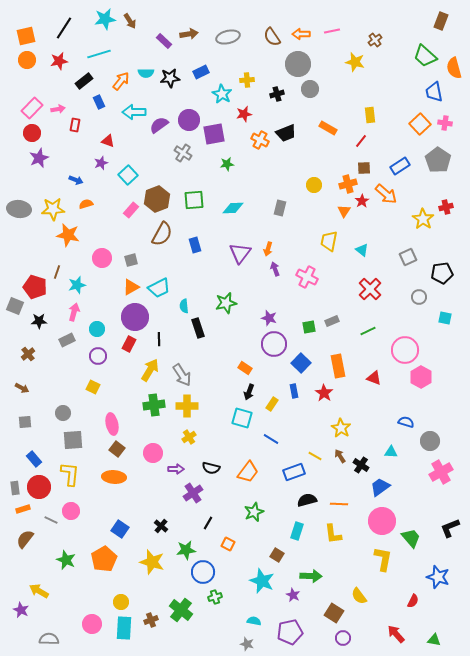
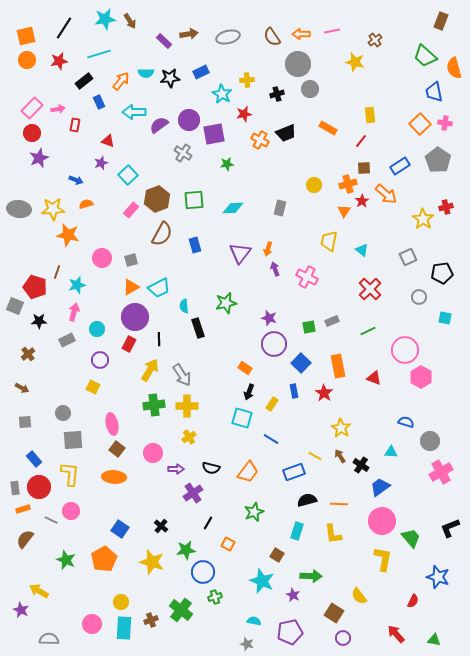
purple circle at (98, 356): moved 2 px right, 4 px down
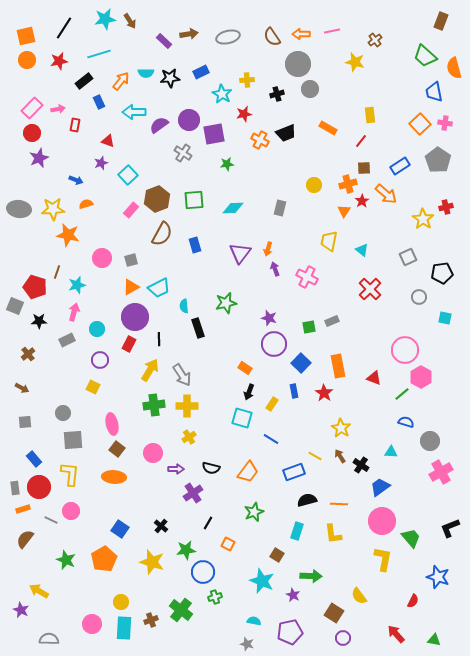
green line at (368, 331): moved 34 px right, 63 px down; rotated 14 degrees counterclockwise
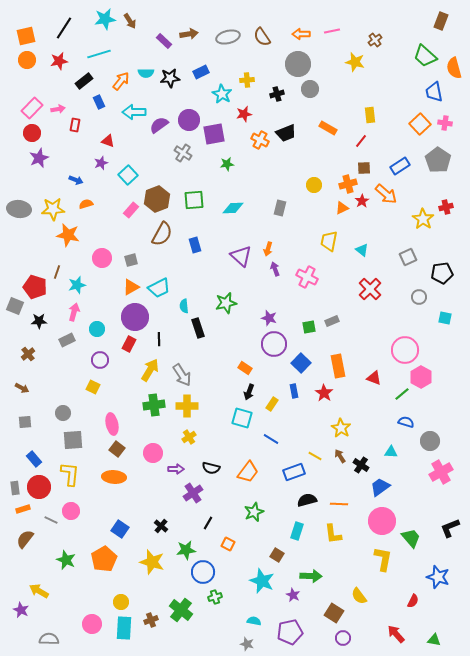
brown semicircle at (272, 37): moved 10 px left
orange triangle at (344, 211): moved 2 px left, 3 px up; rotated 32 degrees clockwise
purple triangle at (240, 253): moved 1 px right, 3 px down; rotated 25 degrees counterclockwise
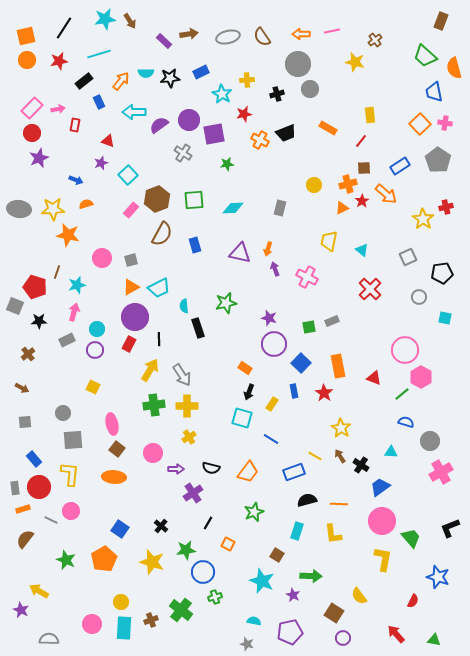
purple triangle at (241, 256): moved 1 px left, 3 px up; rotated 30 degrees counterclockwise
purple circle at (100, 360): moved 5 px left, 10 px up
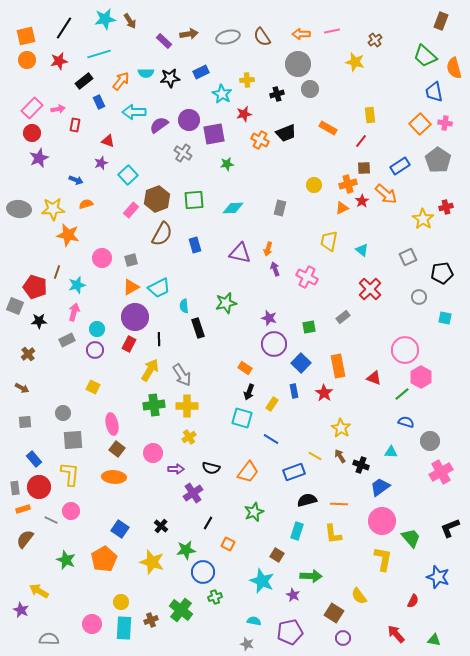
gray rectangle at (332, 321): moved 11 px right, 4 px up; rotated 16 degrees counterclockwise
black cross at (361, 465): rotated 14 degrees counterclockwise
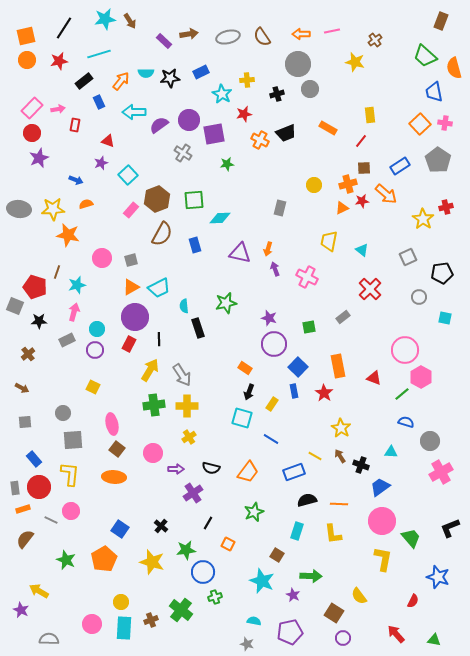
red star at (362, 201): rotated 24 degrees clockwise
cyan diamond at (233, 208): moved 13 px left, 10 px down
blue square at (301, 363): moved 3 px left, 4 px down
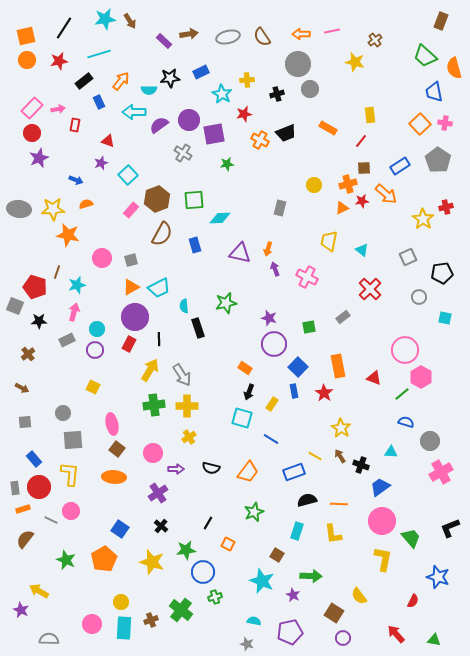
cyan semicircle at (146, 73): moved 3 px right, 17 px down
purple cross at (193, 493): moved 35 px left
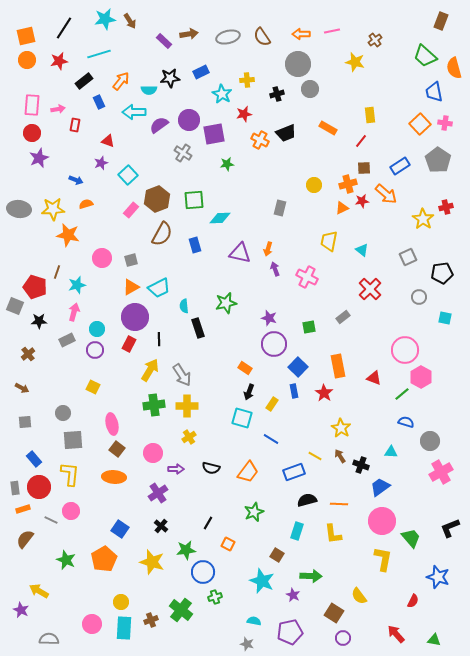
pink rectangle at (32, 108): moved 3 px up; rotated 40 degrees counterclockwise
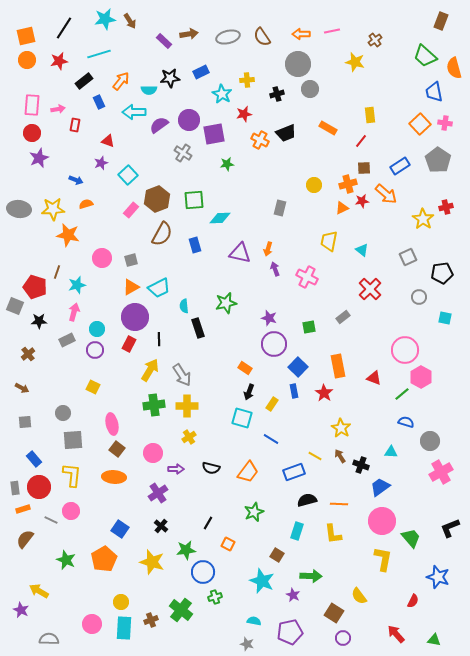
yellow L-shape at (70, 474): moved 2 px right, 1 px down
